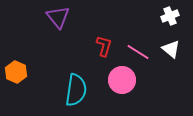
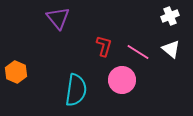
purple triangle: moved 1 px down
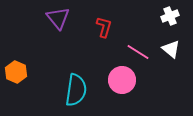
red L-shape: moved 19 px up
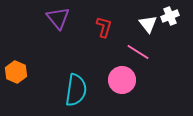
white triangle: moved 23 px left, 25 px up; rotated 12 degrees clockwise
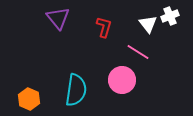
orange hexagon: moved 13 px right, 27 px down
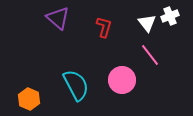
purple triangle: rotated 10 degrees counterclockwise
white triangle: moved 1 px left, 1 px up
pink line: moved 12 px right, 3 px down; rotated 20 degrees clockwise
cyan semicircle: moved 5 px up; rotated 36 degrees counterclockwise
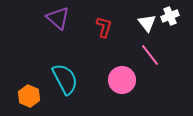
cyan semicircle: moved 11 px left, 6 px up
orange hexagon: moved 3 px up
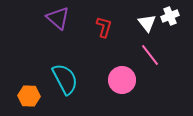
orange hexagon: rotated 20 degrees counterclockwise
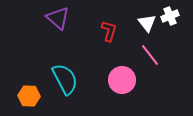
red L-shape: moved 5 px right, 4 px down
